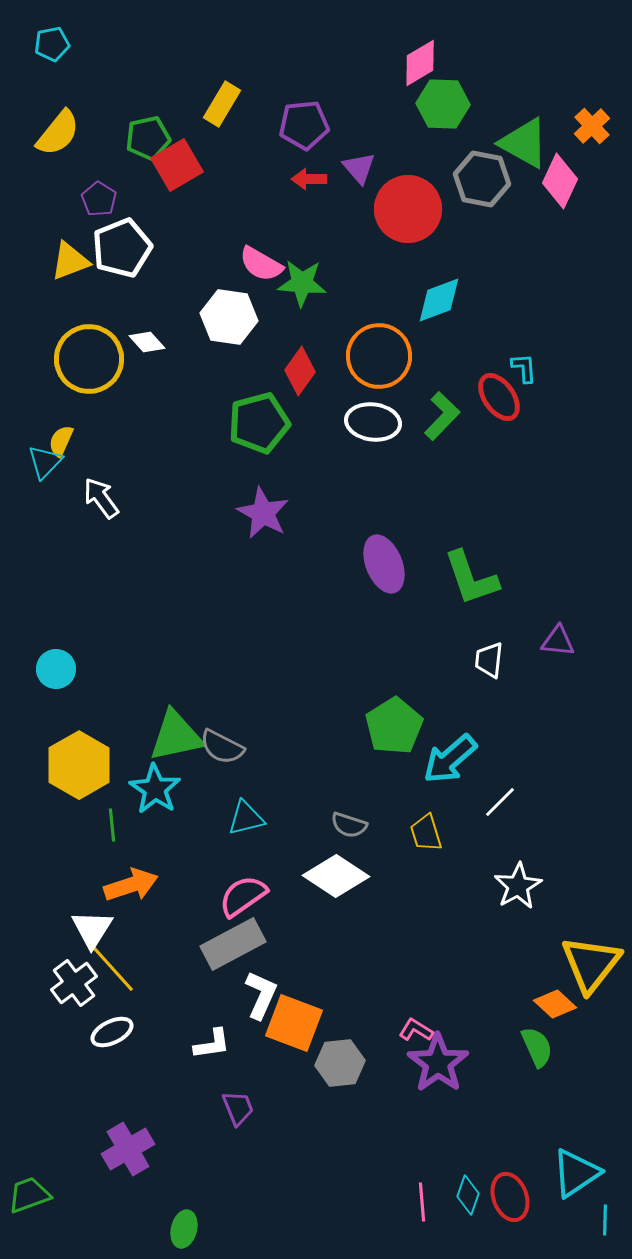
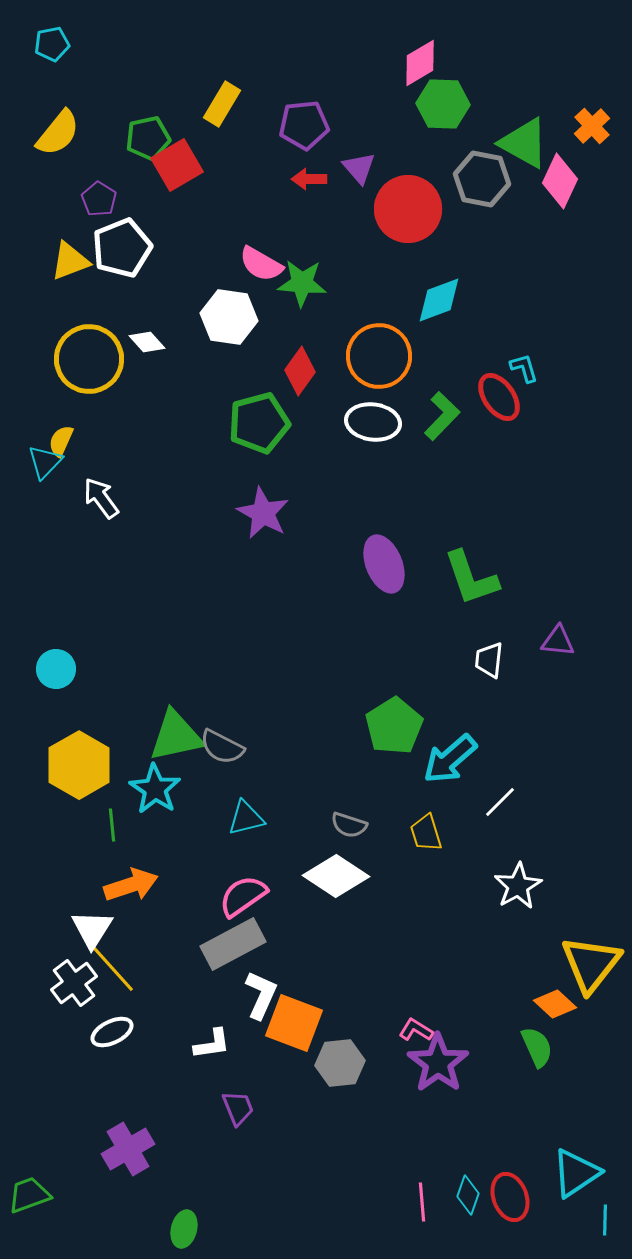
cyan L-shape at (524, 368): rotated 12 degrees counterclockwise
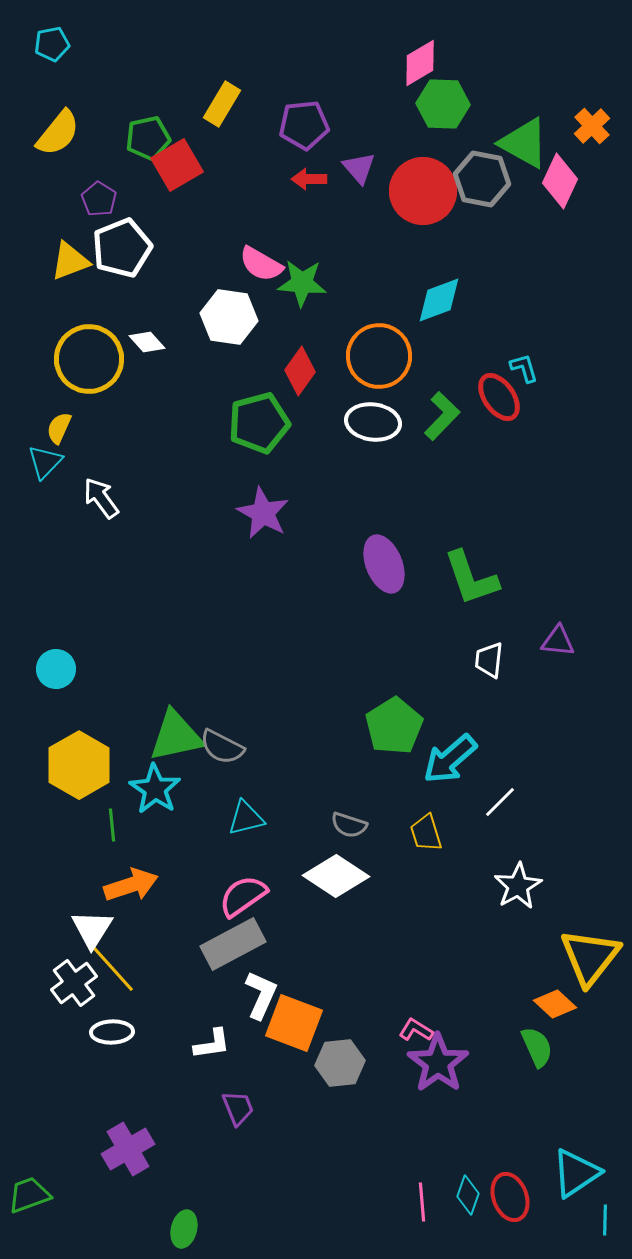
red circle at (408, 209): moved 15 px right, 18 px up
yellow semicircle at (61, 441): moved 2 px left, 13 px up
yellow triangle at (591, 964): moved 1 px left, 7 px up
white ellipse at (112, 1032): rotated 24 degrees clockwise
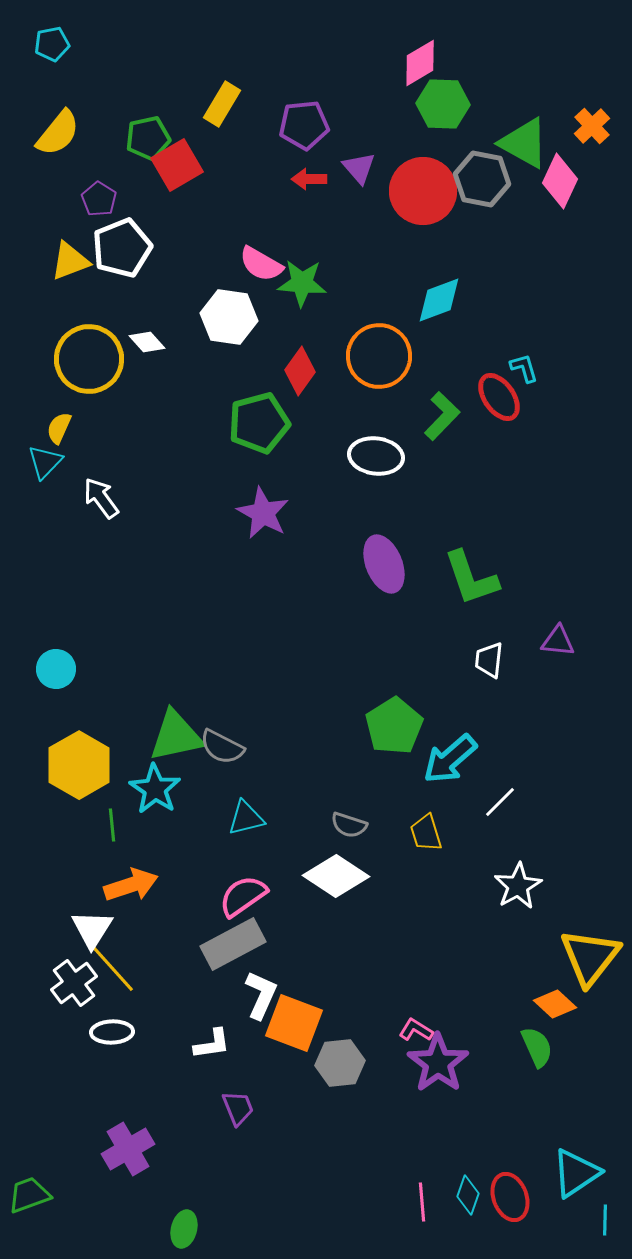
white ellipse at (373, 422): moved 3 px right, 34 px down
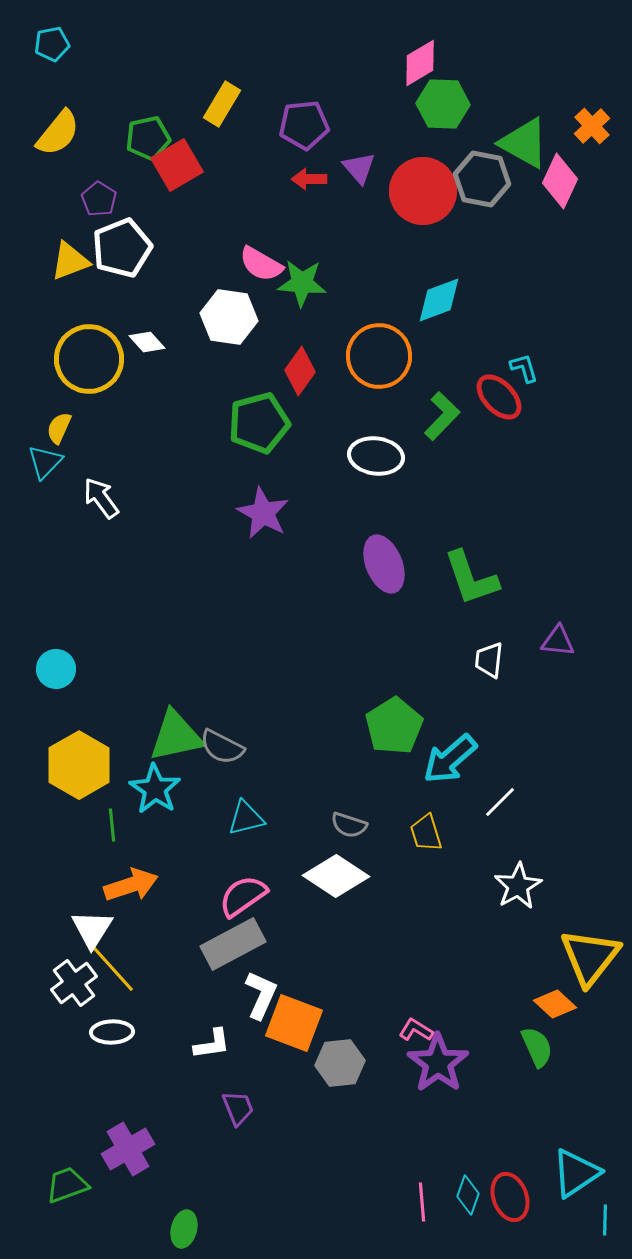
red ellipse at (499, 397): rotated 9 degrees counterclockwise
green trapezoid at (29, 1195): moved 38 px right, 10 px up
